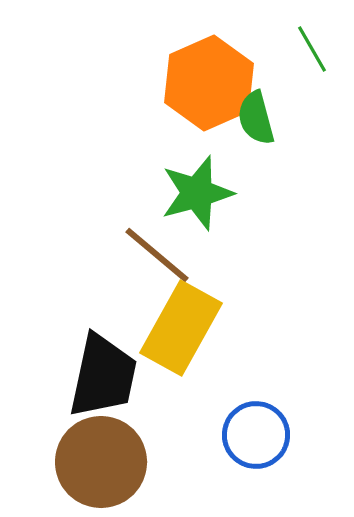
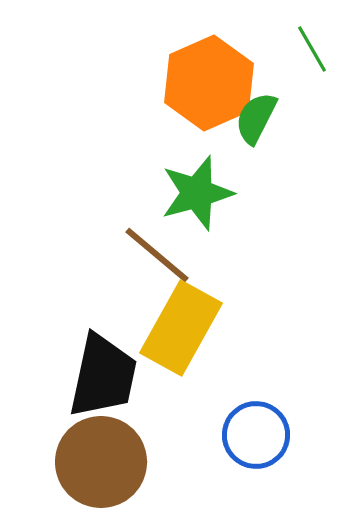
green semicircle: rotated 42 degrees clockwise
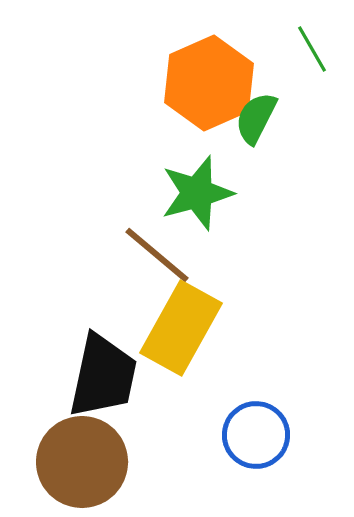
brown circle: moved 19 px left
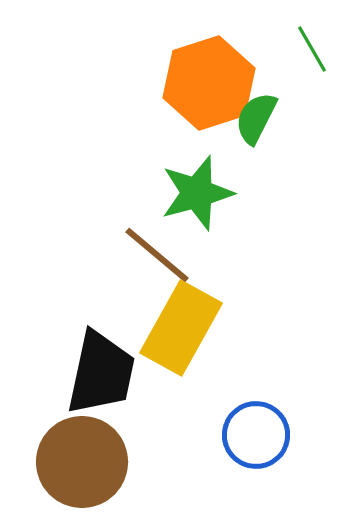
orange hexagon: rotated 6 degrees clockwise
black trapezoid: moved 2 px left, 3 px up
